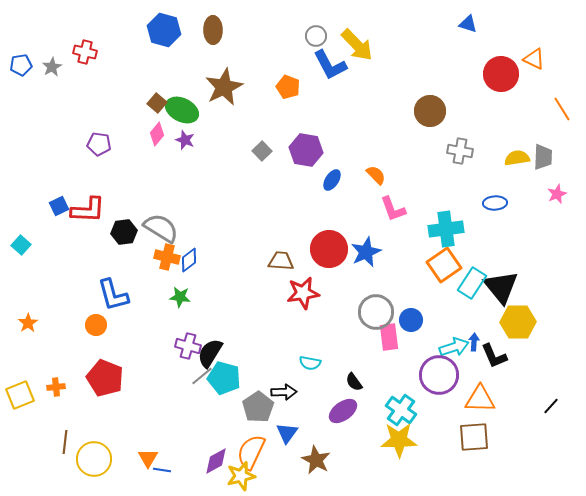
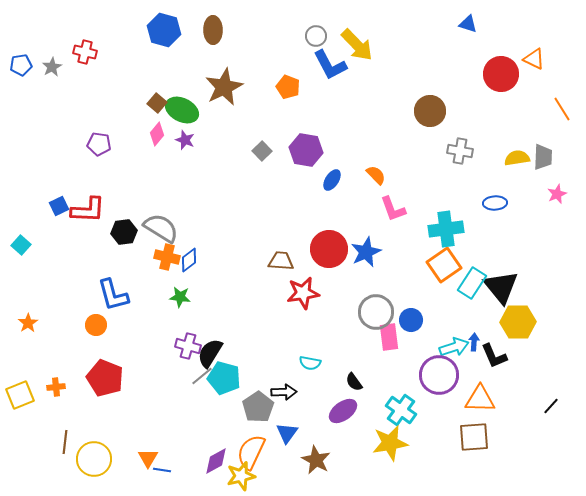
yellow star at (399, 440): moved 9 px left, 3 px down; rotated 9 degrees counterclockwise
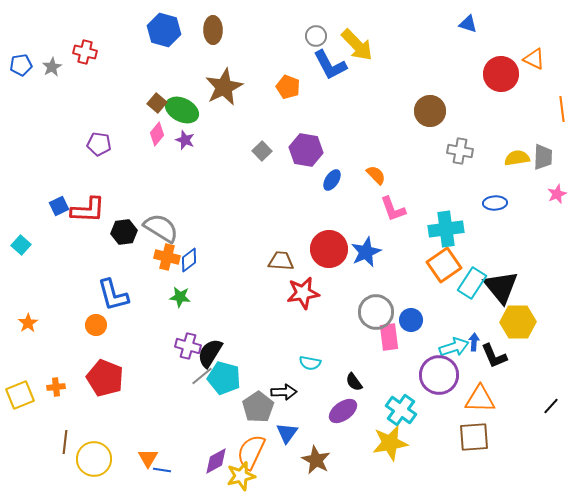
orange line at (562, 109): rotated 25 degrees clockwise
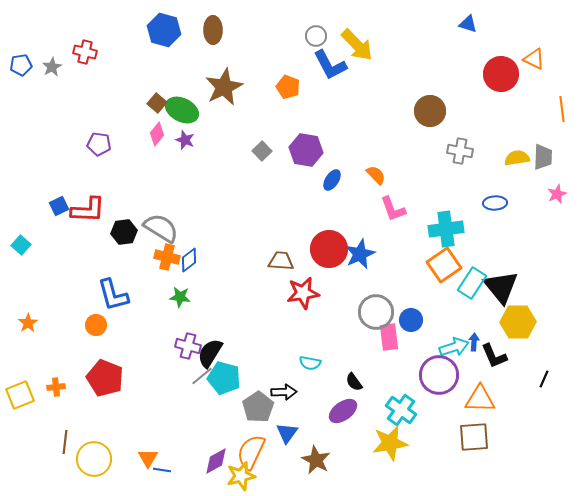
blue star at (366, 252): moved 6 px left, 2 px down
black line at (551, 406): moved 7 px left, 27 px up; rotated 18 degrees counterclockwise
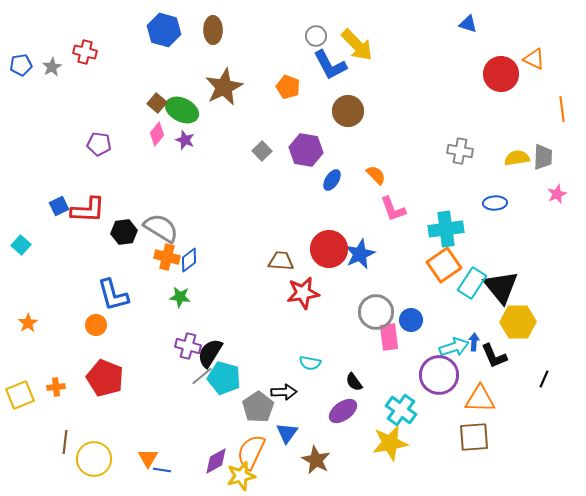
brown circle at (430, 111): moved 82 px left
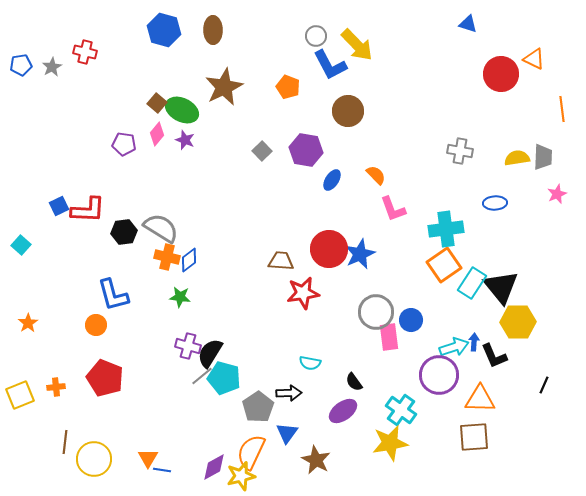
purple pentagon at (99, 144): moved 25 px right
black line at (544, 379): moved 6 px down
black arrow at (284, 392): moved 5 px right, 1 px down
purple diamond at (216, 461): moved 2 px left, 6 px down
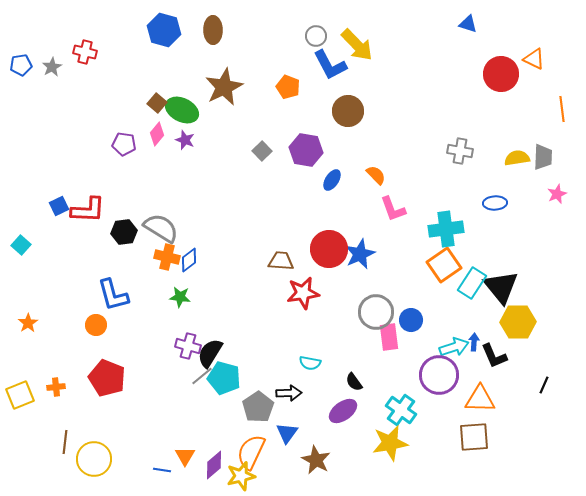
red pentagon at (105, 378): moved 2 px right
orange triangle at (148, 458): moved 37 px right, 2 px up
purple diamond at (214, 467): moved 2 px up; rotated 12 degrees counterclockwise
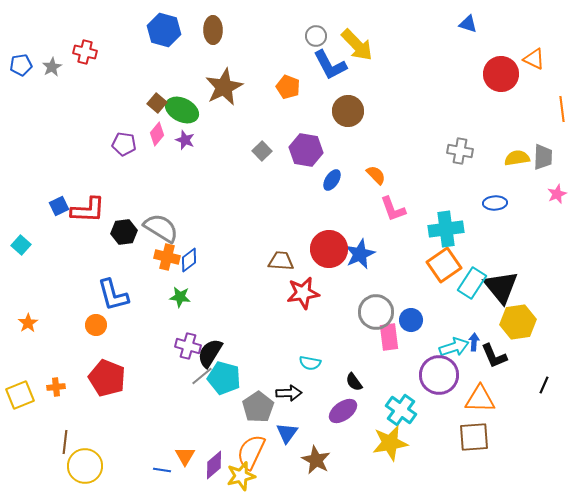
yellow hexagon at (518, 322): rotated 8 degrees counterclockwise
yellow circle at (94, 459): moved 9 px left, 7 px down
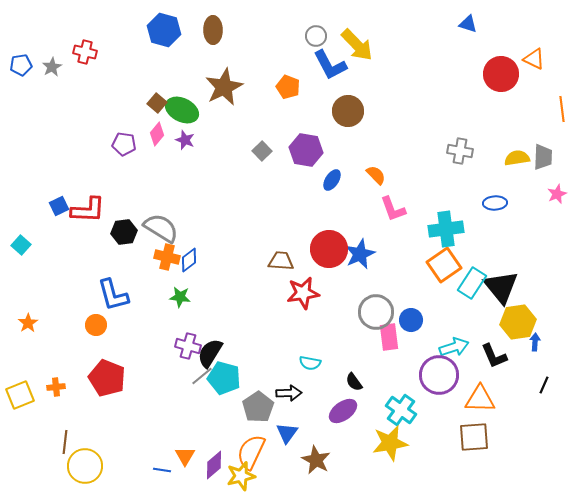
blue arrow at (474, 342): moved 61 px right
